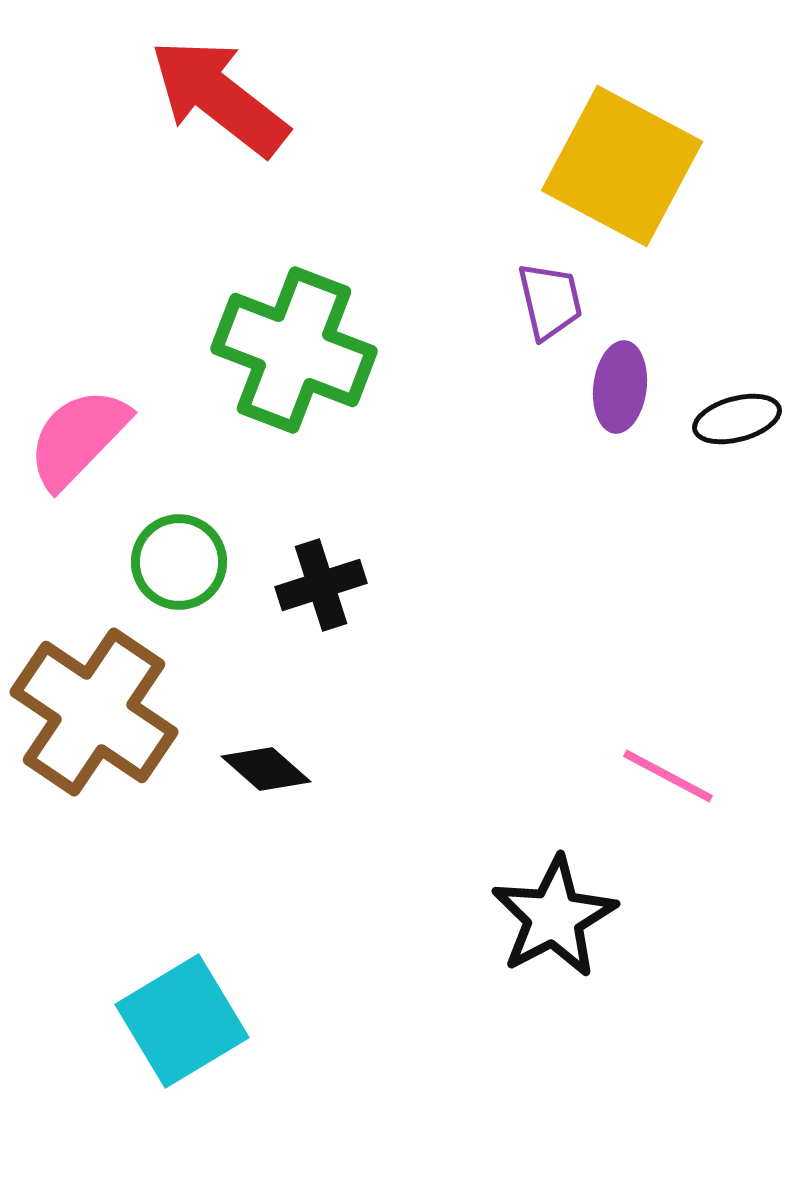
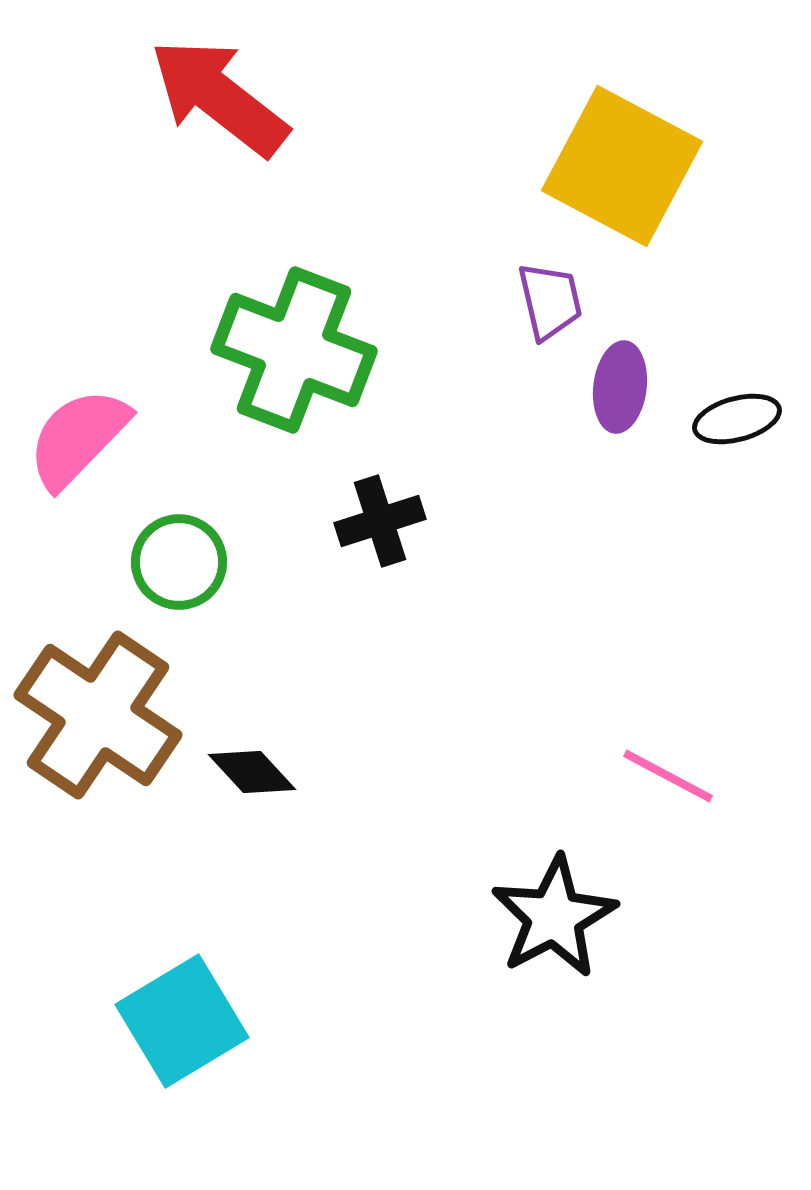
black cross: moved 59 px right, 64 px up
brown cross: moved 4 px right, 3 px down
black diamond: moved 14 px left, 3 px down; rotated 6 degrees clockwise
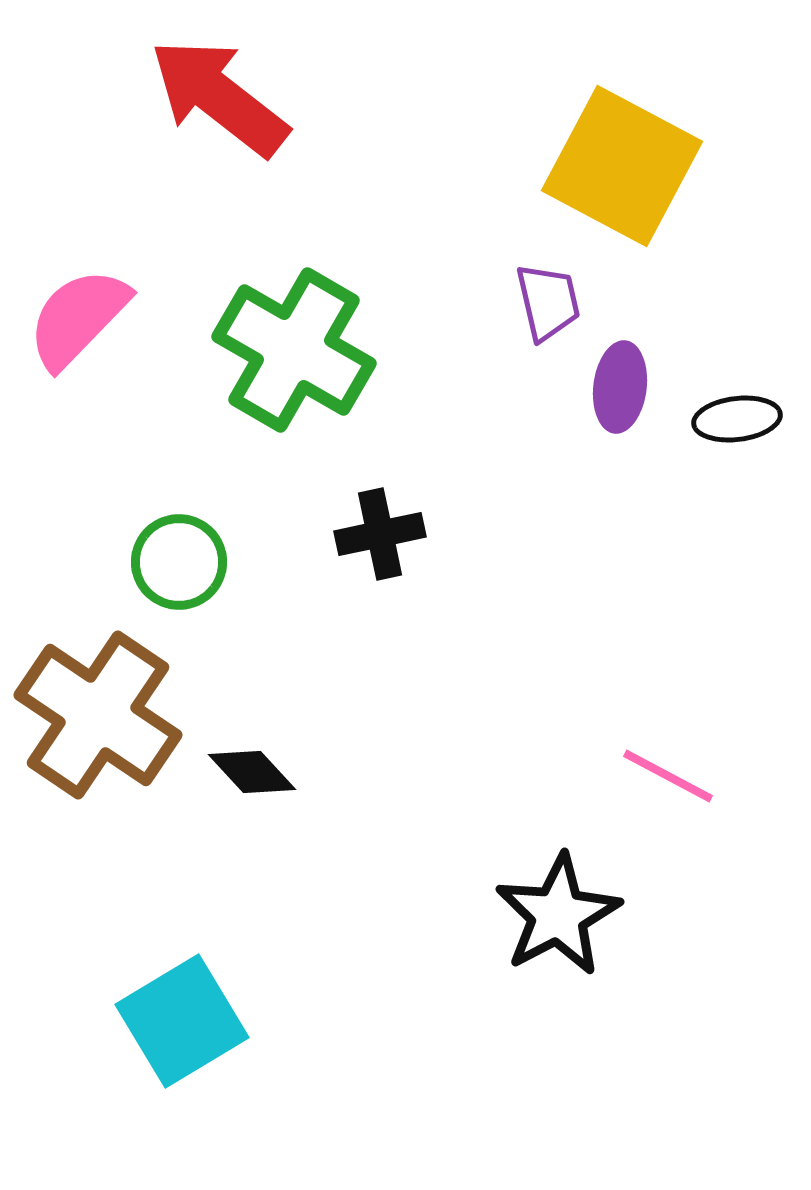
purple trapezoid: moved 2 px left, 1 px down
green cross: rotated 9 degrees clockwise
black ellipse: rotated 8 degrees clockwise
pink semicircle: moved 120 px up
black cross: moved 13 px down; rotated 6 degrees clockwise
black star: moved 4 px right, 2 px up
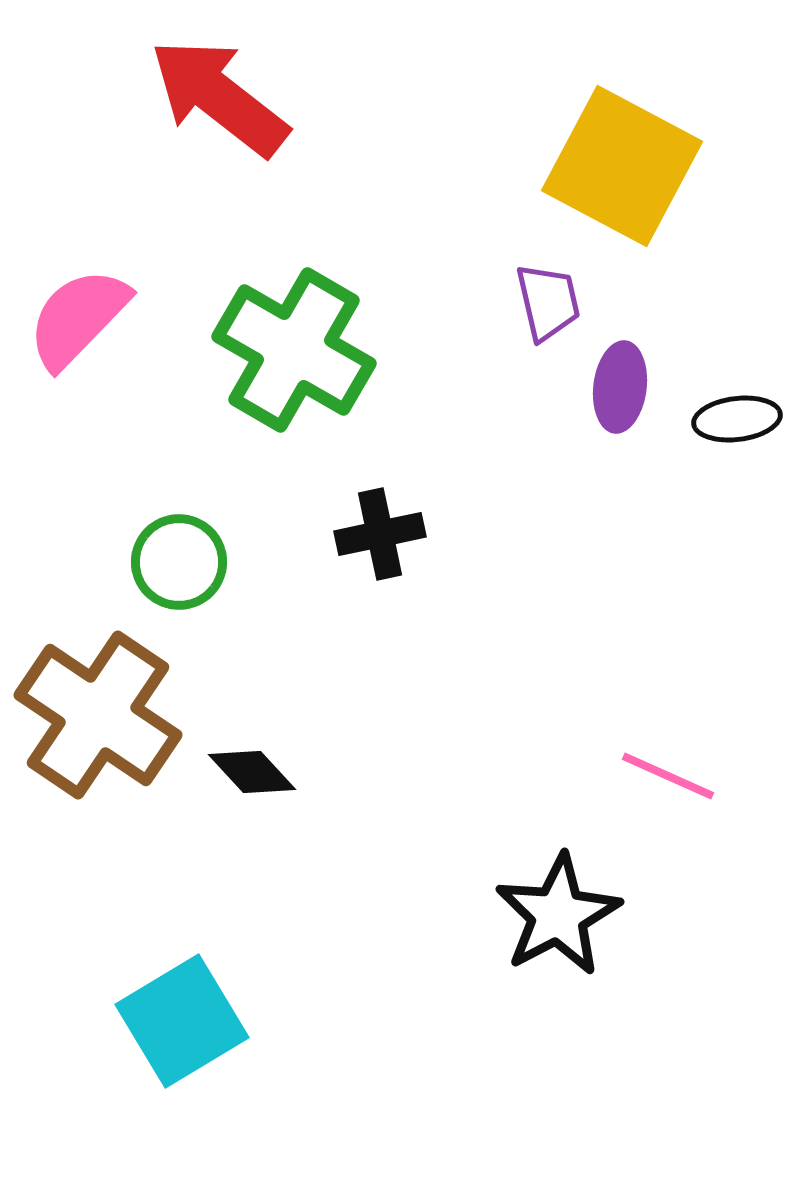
pink line: rotated 4 degrees counterclockwise
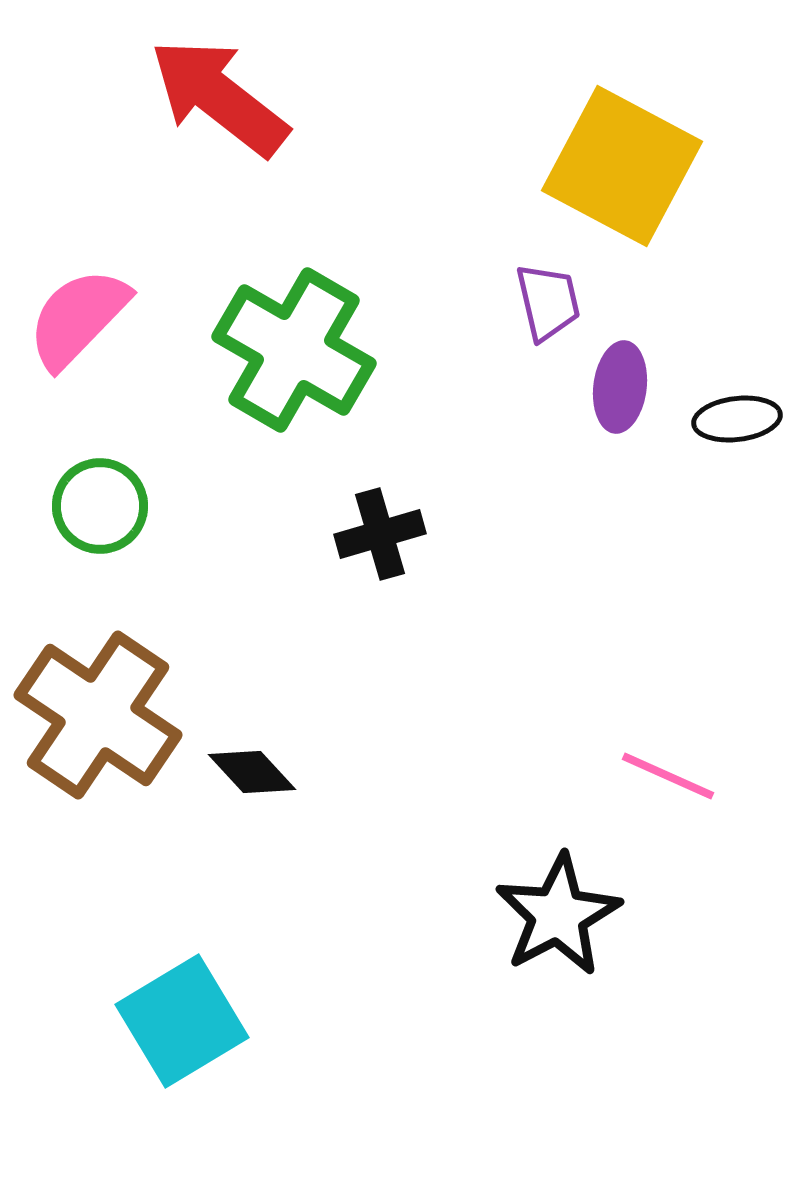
black cross: rotated 4 degrees counterclockwise
green circle: moved 79 px left, 56 px up
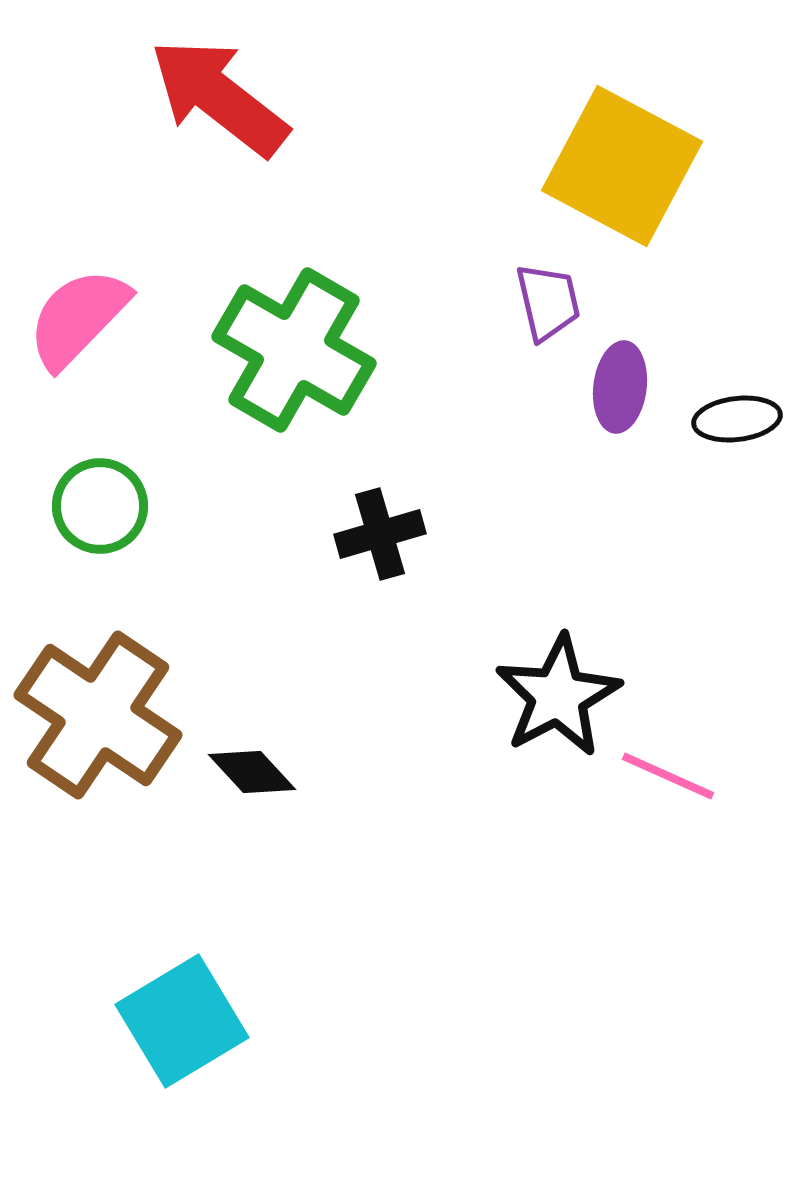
black star: moved 219 px up
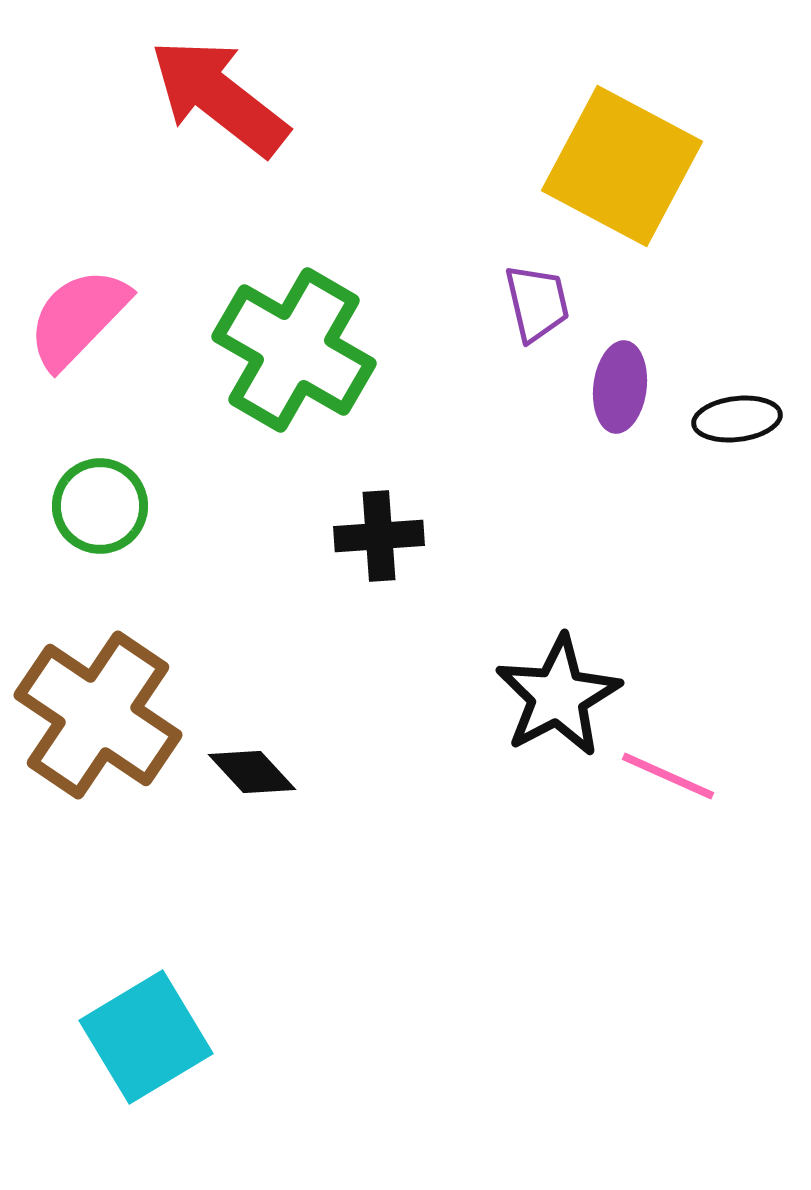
purple trapezoid: moved 11 px left, 1 px down
black cross: moved 1 px left, 2 px down; rotated 12 degrees clockwise
cyan square: moved 36 px left, 16 px down
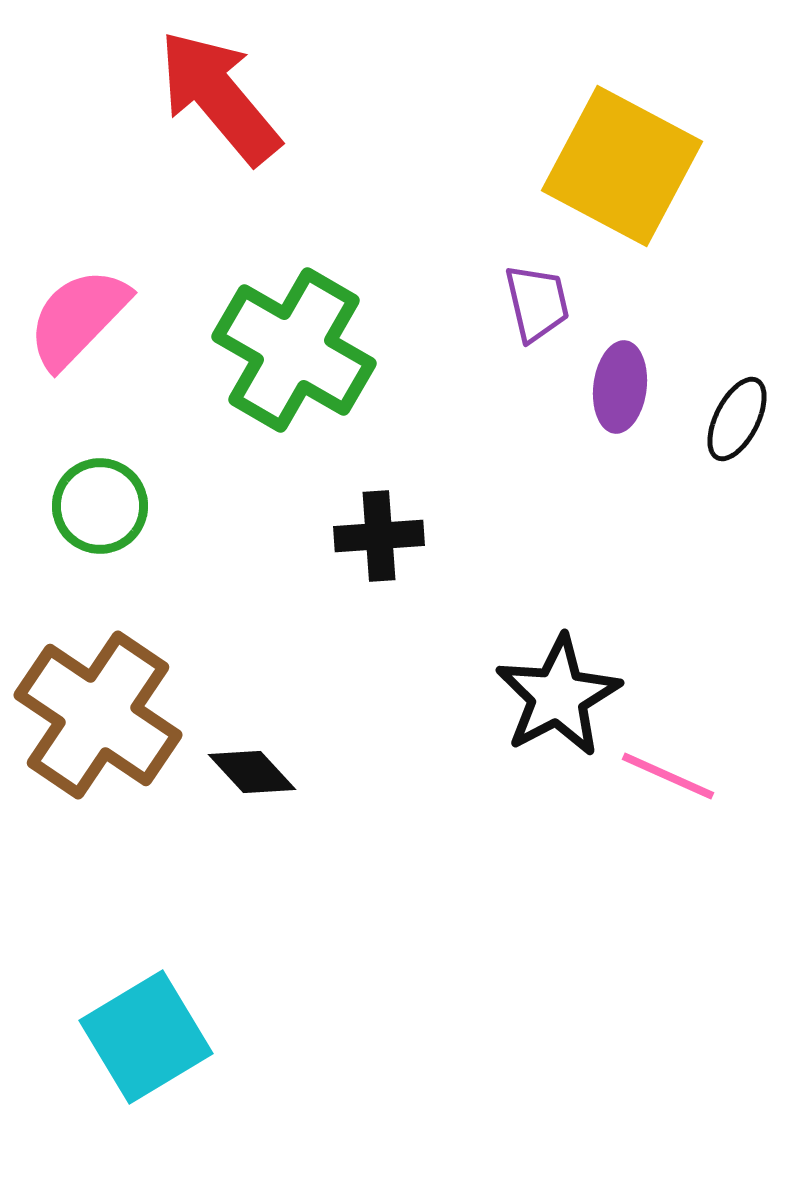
red arrow: rotated 12 degrees clockwise
black ellipse: rotated 56 degrees counterclockwise
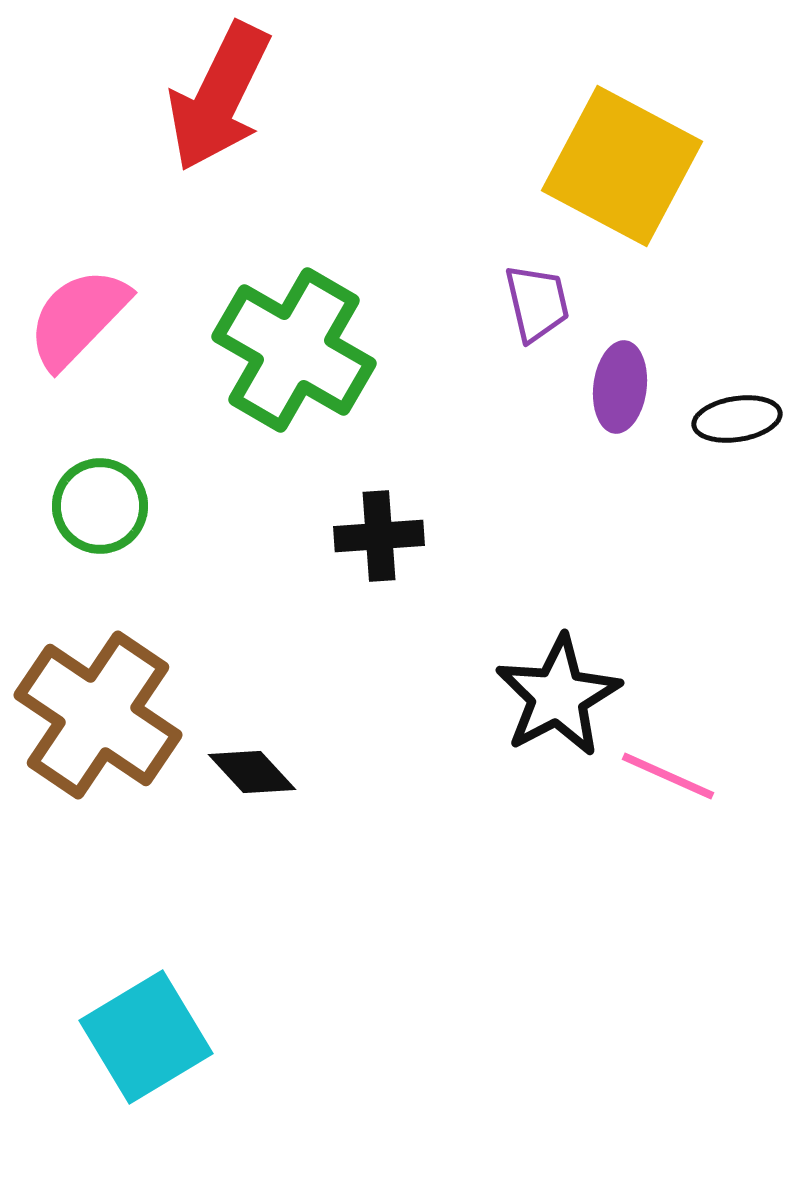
red arrow: rotated 114 degrees counterclockwise
black ellipse: rotated 54 degrees clockwise
